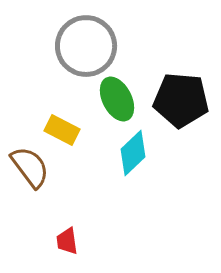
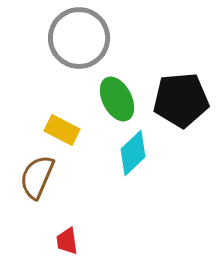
gray circle: moved 7 px left, 8 px up
black pentagon: rotated 10 degrees counterclockwise
brown semicircle: moved 7 px right, 10 px down; rotated 120 degrees counterclockwise
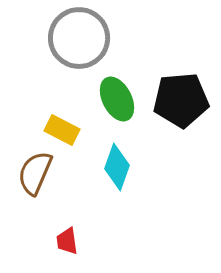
cyan diamond: moved 16 px left, 14 px down; rotated 27 degrees counterclockwise
brown semicircle: moved 2 px left, 4 px up
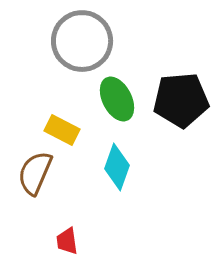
gray circle: moved 3 px right, 3 px down
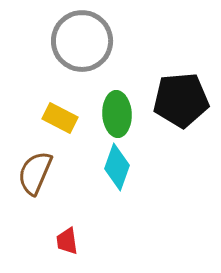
green ellipse: moved 15 px down; rotated 24 degrees clockwise
yellow rectangle: moved 2 px left, 12 px up
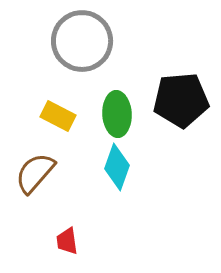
yellow rectangle: moved 2 px left, 2 px up
brown semicircle: rotated 18 degrees clockwise
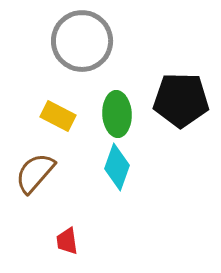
black pentagon: rotated 6 degrees clockwise
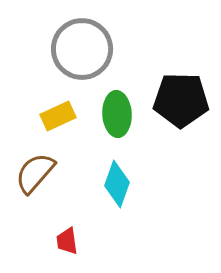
gray circle: moved 8 px down
yellow rectangle: rotated 52 degrees counterclockwise
cyan diamond: moved 17 px down
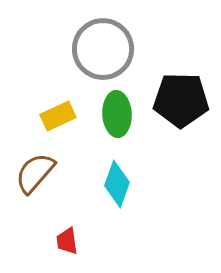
gray circle: moved 21 px right
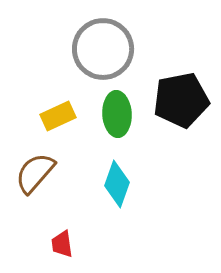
black pentagon: rotated 12 degrees counterclockwise
red trapezoid: moved 5 px left, 3 px down
